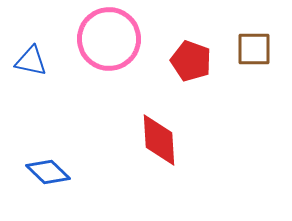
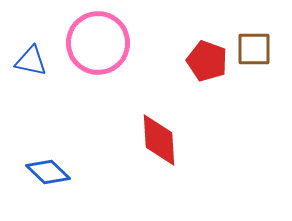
pink circle: moved 11 px left, 4 px down
red pentagon: moved 16 px right
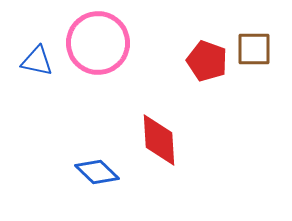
blue triangle: moved 6 px right
blue diamond: moved 49 px right
